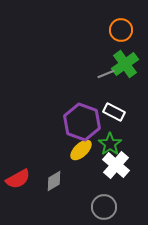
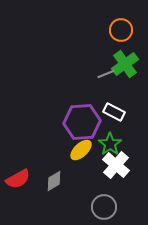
purple hexagon: rotated 24 degrees counterclockwise
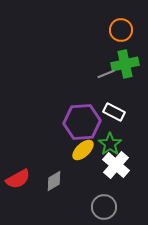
green cross: rotated 24 degrees clockwise
yellow ellipse: moved 2 px right
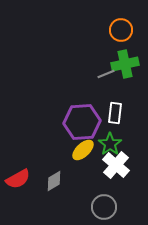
white rectangle: moved 1 px right, 1 px down; rotated 70 degrees clockwise
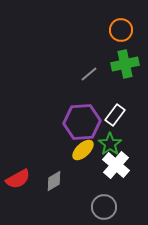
gray line: moved 17 px left; rotated 18 degrees counterclockwise
white rectangle: moved 2 px down; rotated 30 degrees clockwise
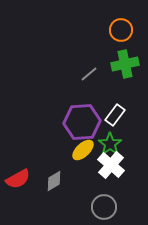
white cross: moved 5 px left
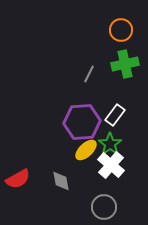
gray line: rotated 24 degrees counterclockwise
yellow ellipse: moved 3 px right
gray diamond: moved 7 px right; rotated 70 degrees counterclockwise
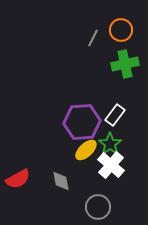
gray line: moved 4 px right, 36 px up
gray circle: moved 6 px left
